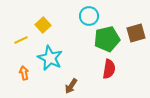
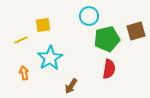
yellow square: rotated 35 degrees clockwise
brown square: moved 2 px up
cyan star: rotated 15 degrees clockwise
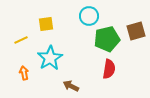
yellow square: moved 3 px right, 1 px up
brown arrow: rotated 84 degrees clockwise
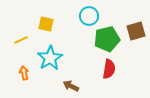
yellow square: rotated 21 degrees clockwise
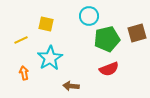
brown square: moved 1 px right, 2 px down
red semicircle: rotated 60 degrees clockwise
brown arrow: rotated 21 degrees counterclockwise
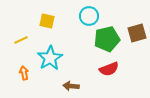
yellow square: moved 1 px right, 3 px up
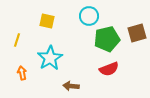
yellow line: moved 4 px left; rotated 48 degrees counterclockwise
orange arrow: moved 2 px left
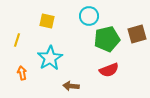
brown square: moved 1 px down
red semicircle: moved 1 px down
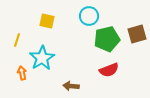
cyan star: moved 8 px left
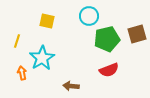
yellow line: moved 1 px down
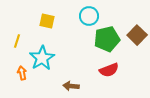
brown square: moved 1 px down; rotated 30 degrees counterclockwise
